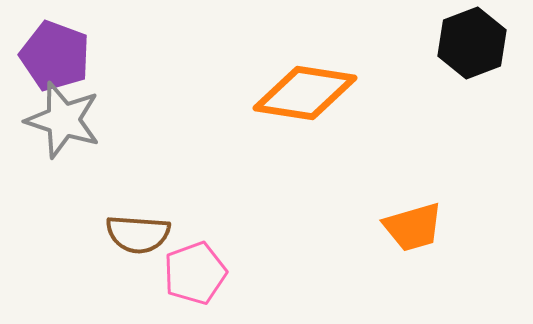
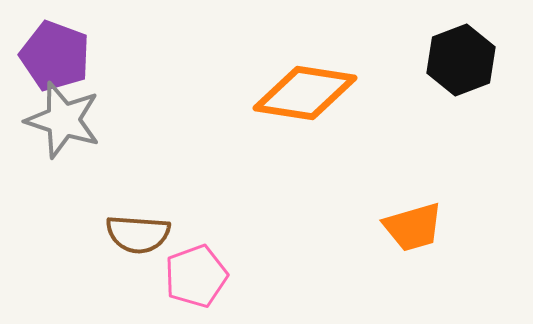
black hexagon: moved 11 px left, 17 px down
pink pentagon: moved 1 px right, 3 px down
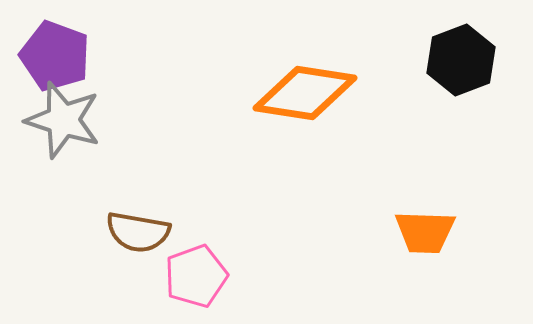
orange trapezoid: moved 12 px right, 5 px down; rotated 18 degrees clockwise
brown semicircle: moved 2 px up; rotated 6 degrees clockwise
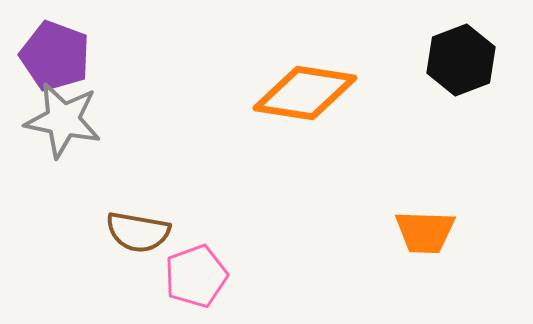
gray star: rotated 6 degrees counterclockwise
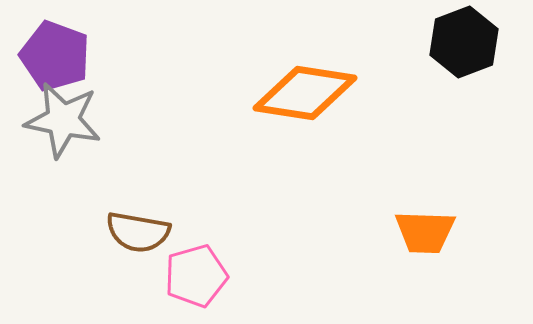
black hexagon: moved 3 px right, 18 px up
pink pentagon: rotated 4 degrees clockwise
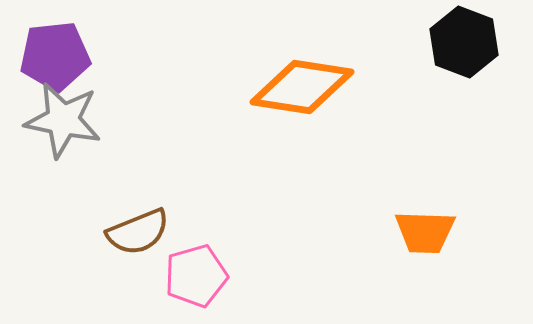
black hexagon: rotated 18 degrees counterclockwise
purple pentagon: rotated 26 degrees counterclockwise
orange diamond: moved 3 px left, 6 px up
brown semicircle: rotated 32 degrees counterclockwise
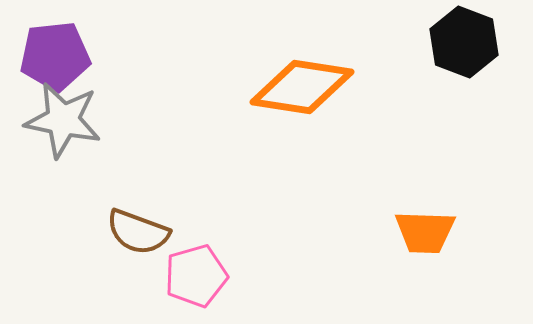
brown semicircle: rotated 42 degrees clockwise
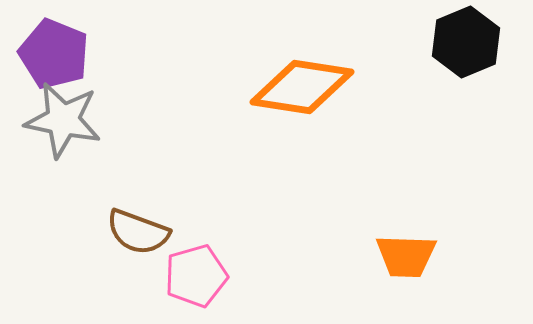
black hexagon: moved 2 px right; rotated 16 degrees clockwise
purple pentagon: moved 1 px left, 2 px up; rotated 28 degrees clockwise
orange trapezoid: moved 19 px left, 24 px down
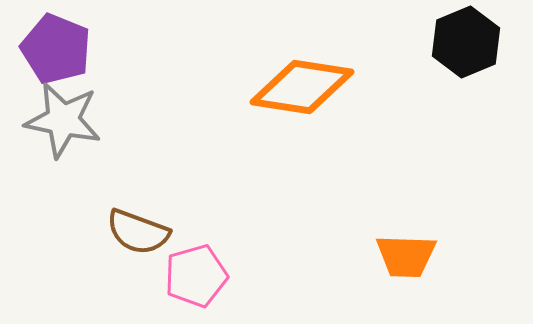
purple pentagon: moved 2 px right, 5 px up
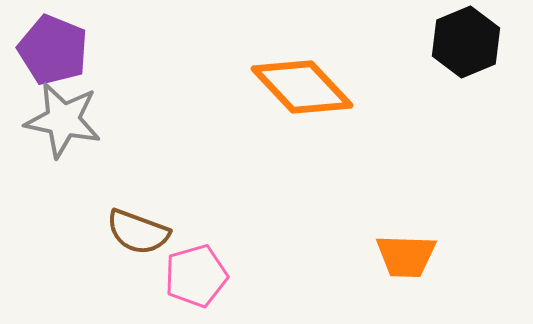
purple pentagon: moved 3 px left, 1 px down
orange diamond: rotated 38 degrees clockwise
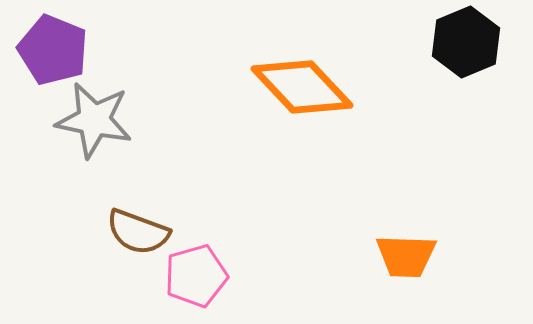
gray star: moved 31 px right
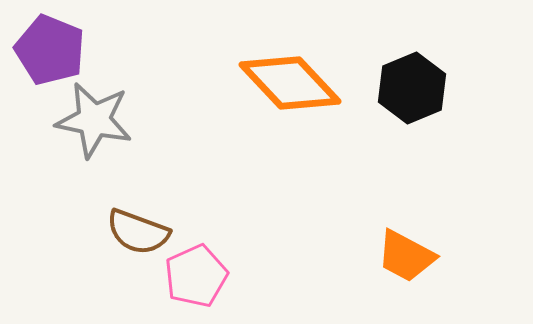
black hexagon: moved 54 px left, 46 px down
purple pentagon: moved 3 px left
orange diamond: moved 12 px left, 4 px up
orange trapezoid: rotated 26 degrees clockwise
pink pentagon: rotated 8 degrees counterclockwise
